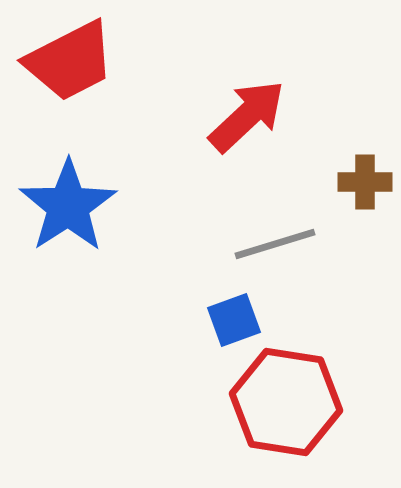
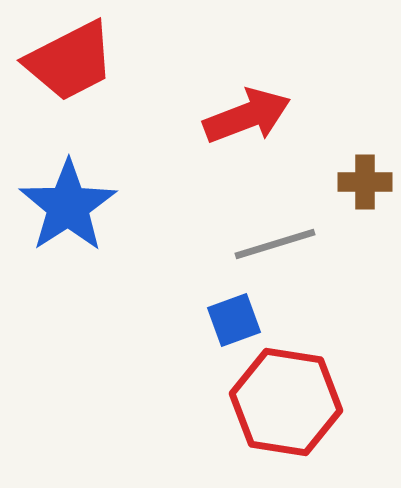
red arrow: rotated 22 degrees clockwise
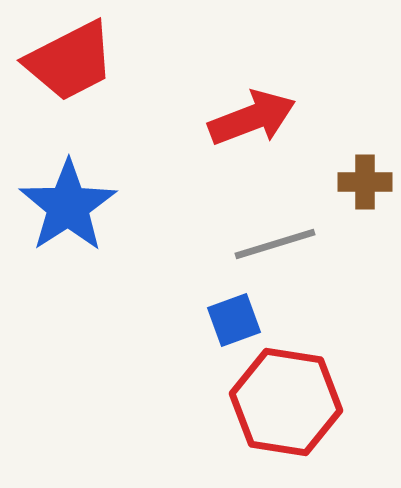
red arrow: moved 5 px right, 2 px down
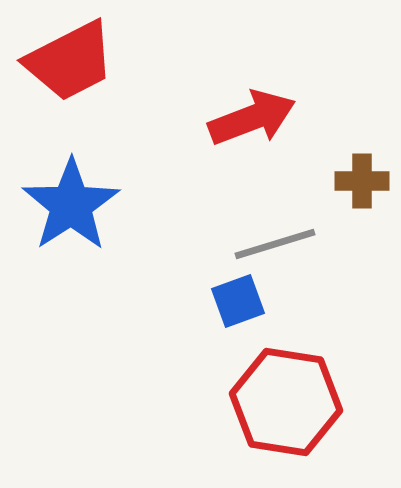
brown cross: moved 3 px left, 1 px up
blue star: moved 3 px right, 1 px up
blue square: moved 4 px right, 19 px up
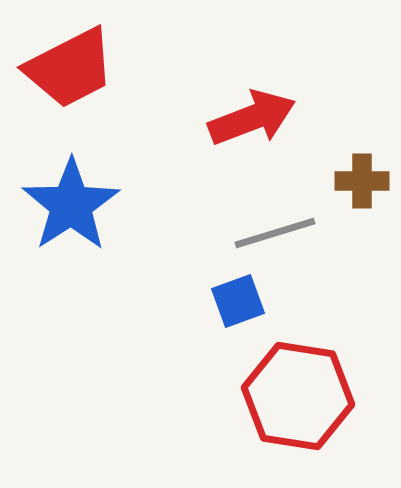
red trapezoid: moved 7 px down
gray line: moved 11 px up
red hexagon: moved 12 px right, 6 px up
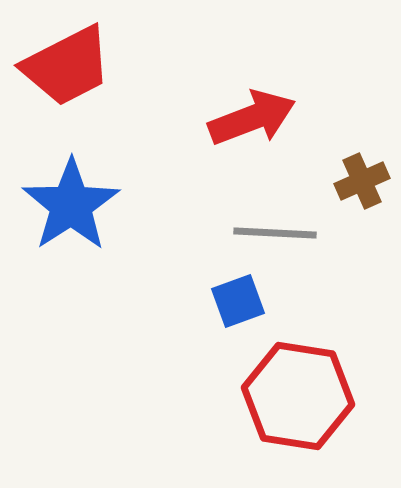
red trapezoid: moved 3 px left, 2 px up
brown cross: rotated 24 degrees counterclockwise
gray line: rotated 20 degrees clockwise
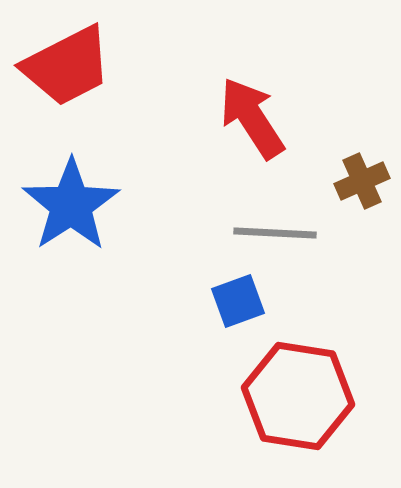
red arrow: rotated 102 degrees counterclockwise
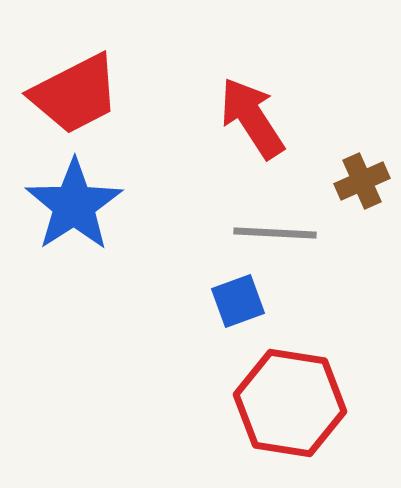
red trapezoid: moved 8 px right, 28 px down
blue star: moved 3 px right
red hexagon: moved 8 px left, 7 px down
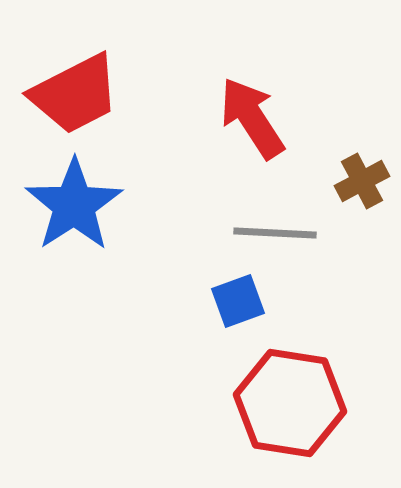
brown cross: rotated 4 degrees counterclockwise
